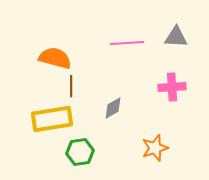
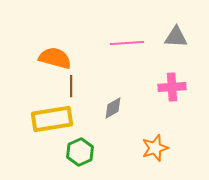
green hexagon: rotated 16 degrees counterclockwise
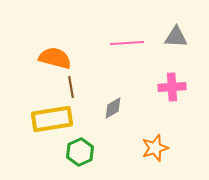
brown line: moved 1 px down; rotated 10 degrees counterclockwise
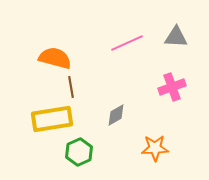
pink line: rotated 20 degrees counterclockwise
pink cross: rotated 16 degrees counterclockwise
gray diamond: moved 3 px right, 7 px down
orange star: rotated 16 degrees clockwise
green hexagon: moved 1 px left
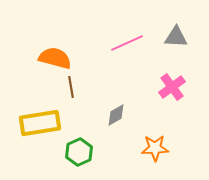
pink cross: rotated 16 degrees counterclockwise
yellow rectangle: moved 12 px left, 4 px down
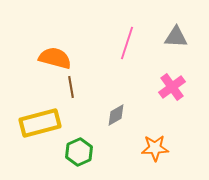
pink line: rotated 48 degrees counterclockwise
yellow rectangle: rotated 6 degrees counterclockwise
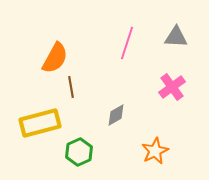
orange semicircle: rotated 104 degrees clockwise
orange star: moved 3 px down; rotated 24 degrees counterclockwise
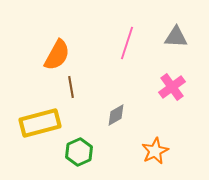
orange semicircle: moved 2 px right, 3 px up
